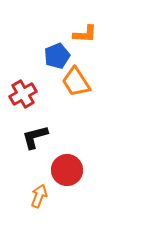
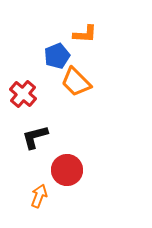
orange trapezoid: rotated 12 degrees counterclockwise
red cross: rotated 20 degrees counterclockwise
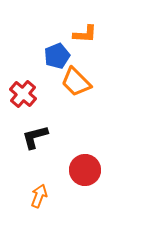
red circle: moved 18 px right
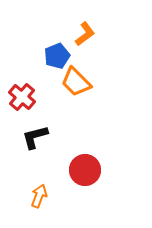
orange L-shape: rotated 40 degrees counterclockwise
red cross: moved 1 px left, 3 px down
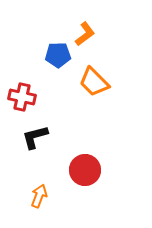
blue pentagon: moved 1 px right, 1 px up; rotated 20 degrees clockwise
orange trapezoid: moved 18 px right
red cross: rotated 28 degrees counterclockwise
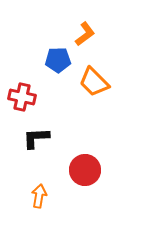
blue pentagon: moved 5 px down
black L-shape: moved 1 px right, 1 px down; rotated 12 degrees clockwise
orange arrow: rotated 10 degrees counterclockwise
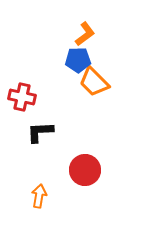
blue pentagon: moved 20 px right
black L-shape: moved 4 px right, 6 px up
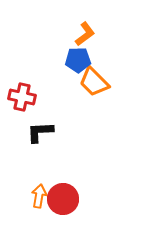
red circle: moved 22 px left, 29 px down
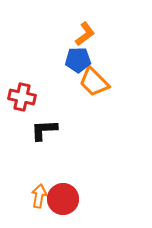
black L-shape: moved 4 px right, 2 px up
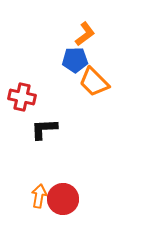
blue pentagon: moved 3 px left
black L-shape: moved 1 px up
